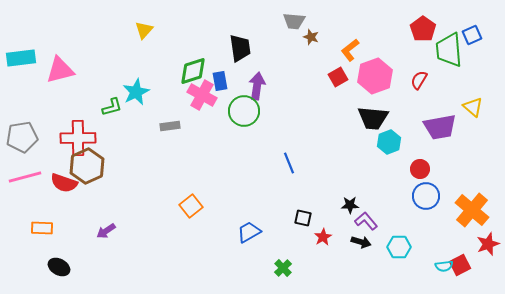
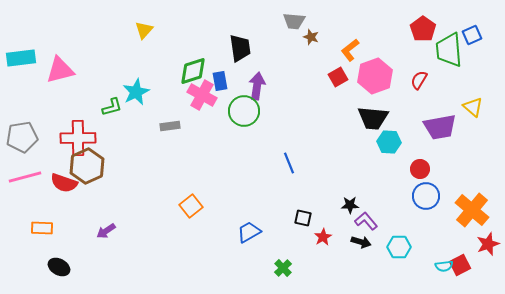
cyan hexagon at (389, 142): rotated 25 degrees clockwise
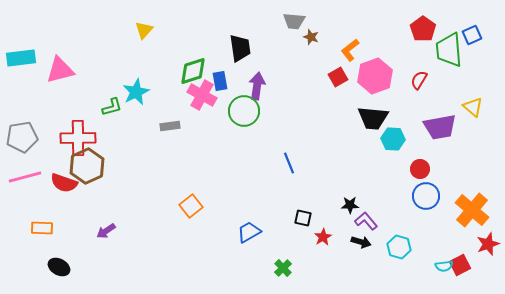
cyan hexagon at (389, 142): moved 4 px right, 3 px up
cyan hexagon at (399, 247): rotated 15 degrees clockwise
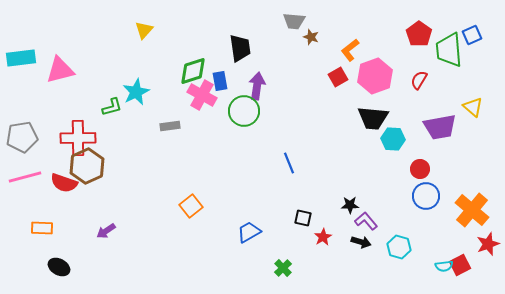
red pentagon at (423, 29): moved 4 px left, 5 px down
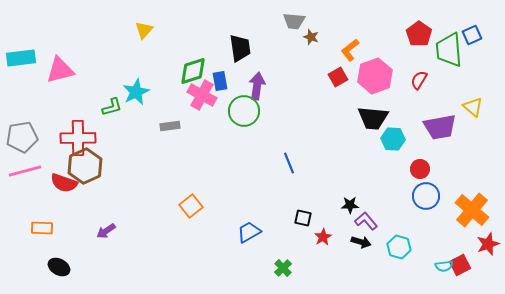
brown hexagon at (87, 166): moved 2 px left
pink line at (25, 177): moved 6 px up
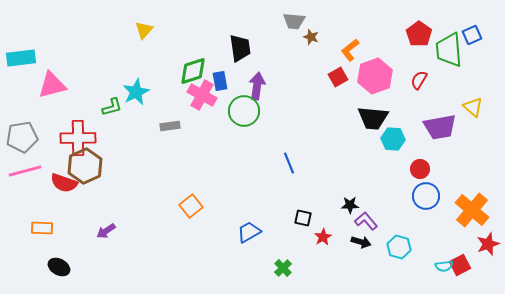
pink triangle at (60, 70): moved 8 px left, 15 px down
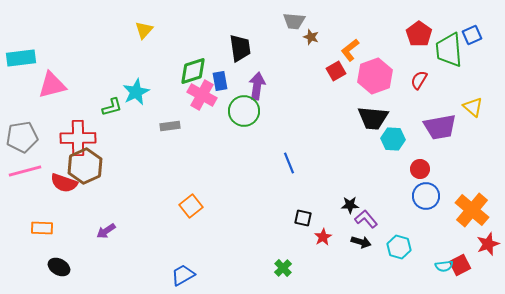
red square at (338, 77): moved 2 px left, 6 px up
purple L-shape at (366, 221): moved 2 px up
blue trapezoid at (249, 232): moved 66 px left, 43 px down
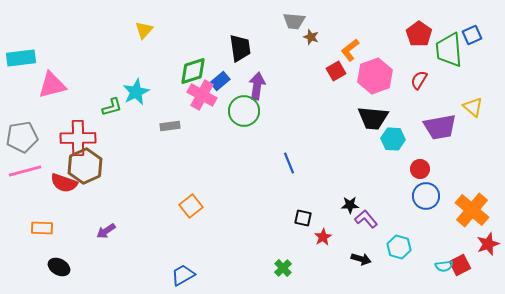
blue rectangle at (220, 81): rotated 60 degrees clockwise
black arrow at (361, 242): moved 17 px down
